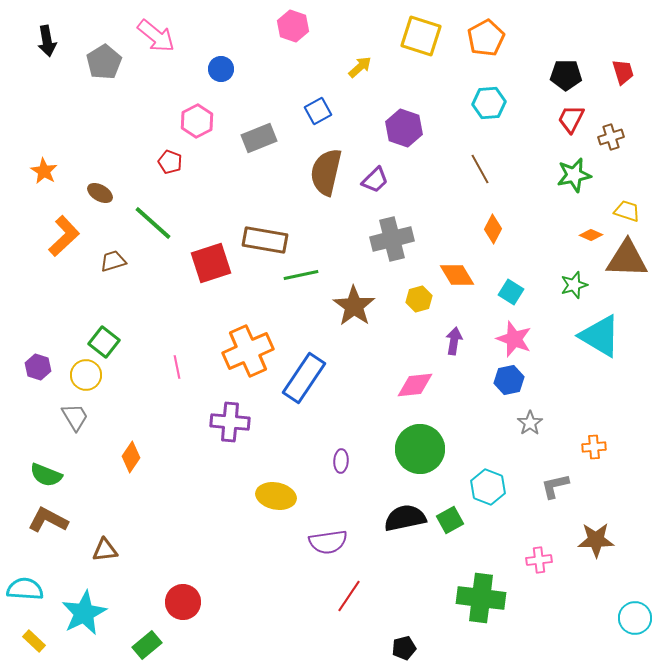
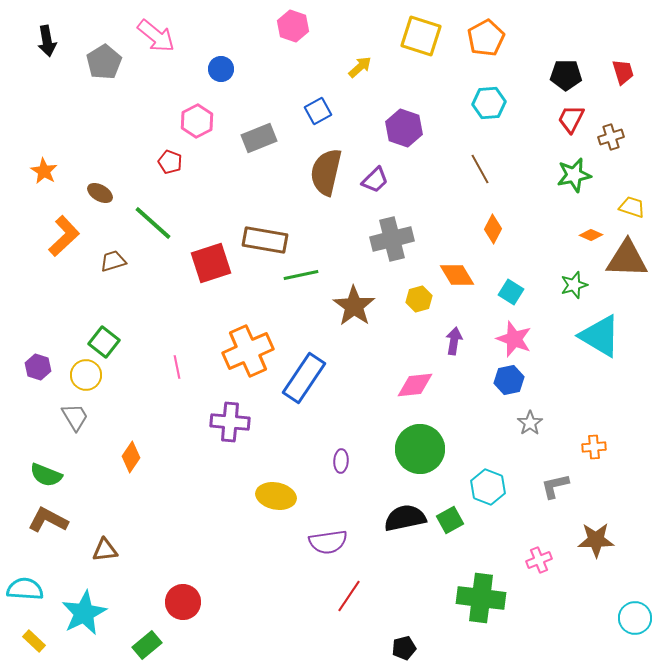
yellow trapezoid at (627, 211): moved 5 px right, 4 px up
pink cross at (539, 560): rotated 15 degrees counterclockwise
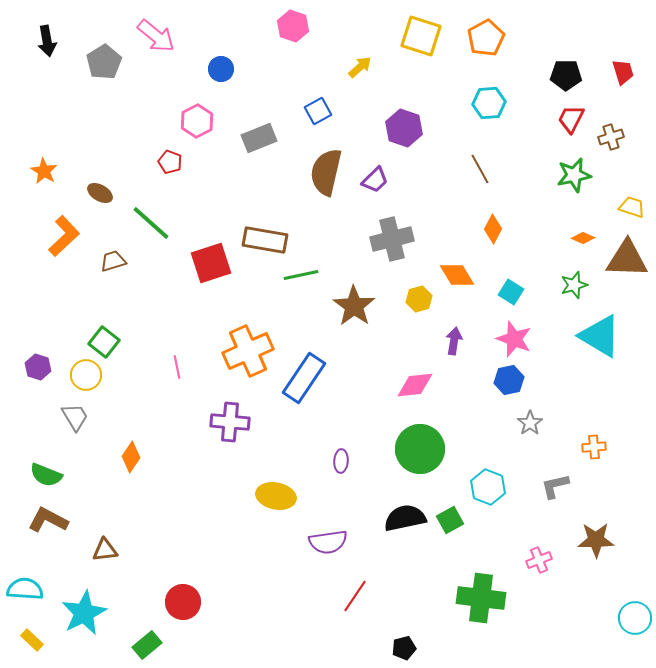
green line at (153, 223): moved 2 px left
orange diamond at (591, 235): moved 8 px left, 3 px down
red line at (349, 596): moved 6 px right
yellow rectangle at (34, 641): moved 2 px left, 1 px up
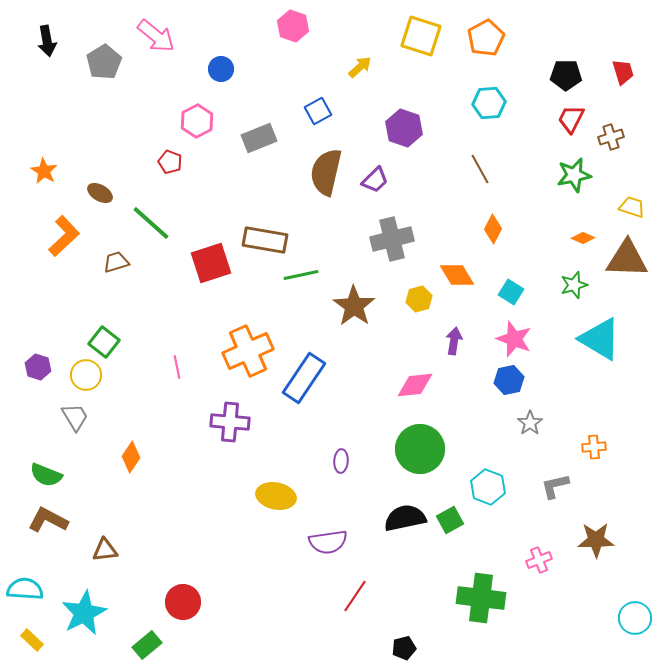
brown trapezoid at (113, 261): moved 3 px right, 1 px down
cyan triangle at (600, 336): moved 3 px down
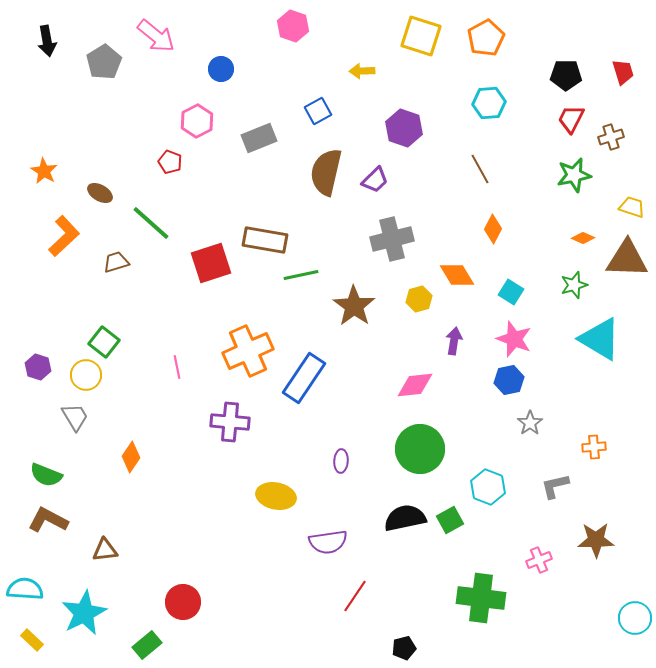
yellow arrow at (360, 67): moved 2 px right, 4 px down; rotated 140 degrees counterclockwise
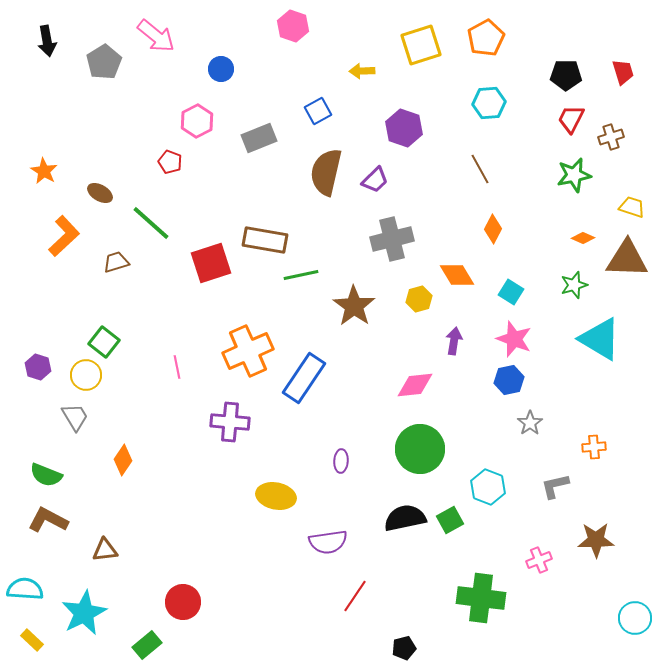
yellow square at (421, 36): moved 9 px down; rotated 36 degrees counterclockwise
orange diamond at (131, 457): moved 8 px left, 3 px down
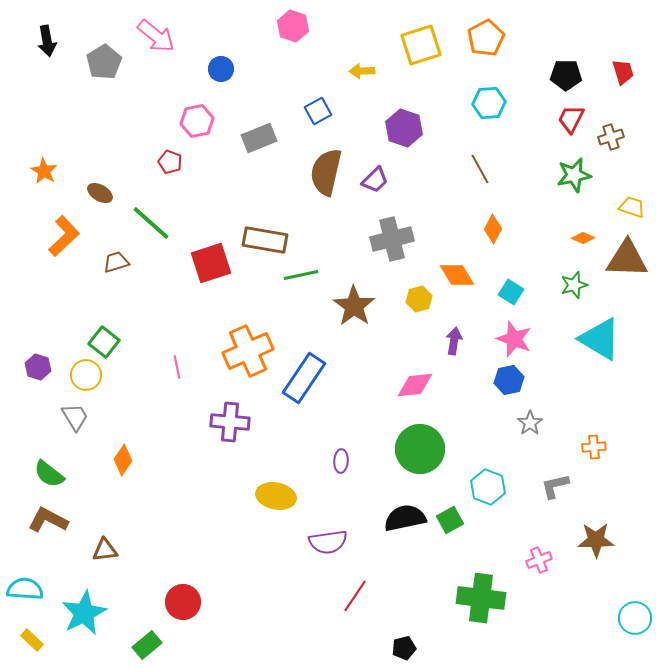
pink hexagon at (197, 121): rotated 16 degrees clockwise
green semicircle at (46, 475): moved 3 px right, 1 px up; rotated 16 degrees clockwise
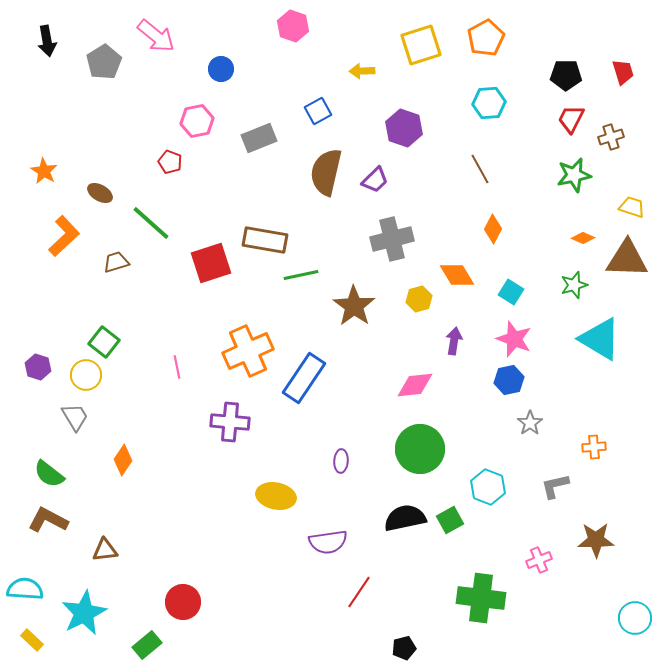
red line at (355, 596): moved 4 px right, 4 px up
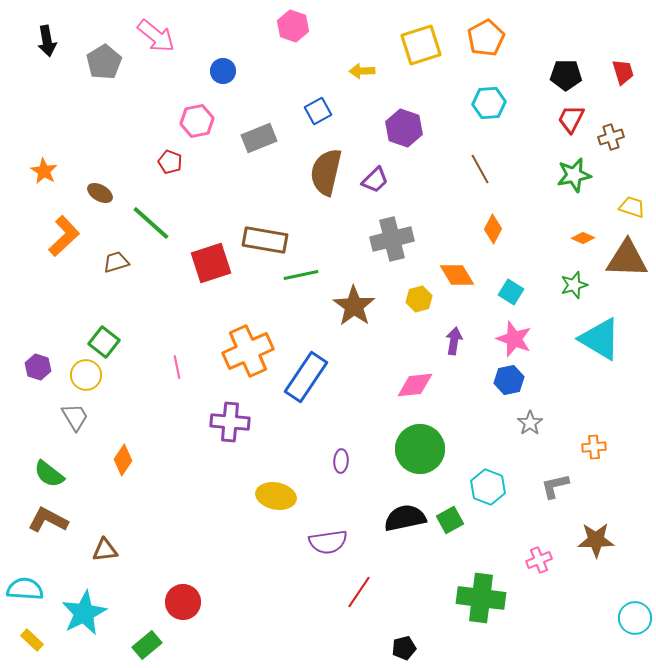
blue circle at (221, 69): moved 2 px right, 2 px down
blue rectangle at (304, 378): moved 2 px right, 1 px up
